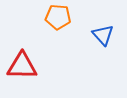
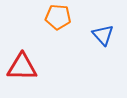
red triangle: moved 1 px down
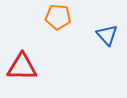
blue triangle: moved 4 px right
